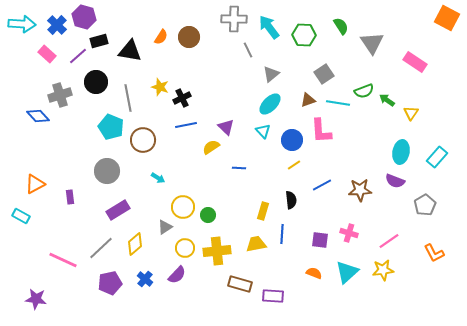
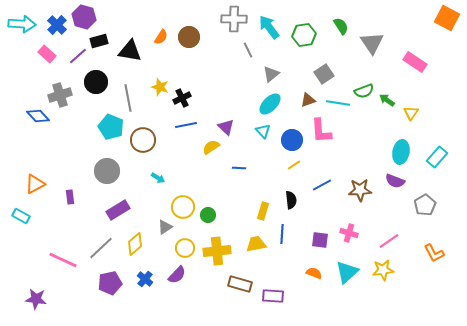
green hexagon at (304, 35): rotated 10 degrees counterclockwise
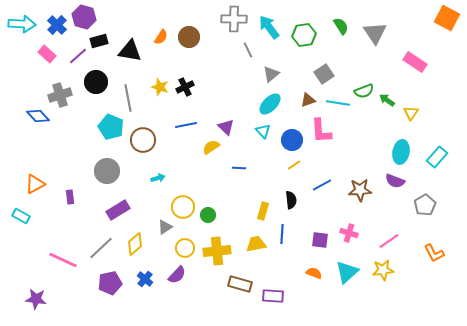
gray triangle at (372, 43): moved 3 px right, 10 px up
black cross at (182, 98): moved 3 px right, 11 px up
cyan arrow at (158, 178): rotated 48 degrees counterclockwise
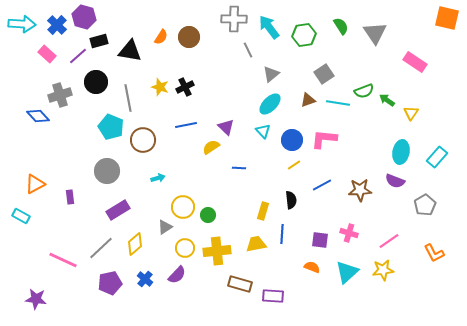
orange square at (447, 18): rotated 15 degrees counterclockwise
pink L-shape at (321, 131): moved 3 px right, 8 px down; rotated 100 degrees clockwise
orange semicircle at (314, 273): moved 2 px left, 6 px up
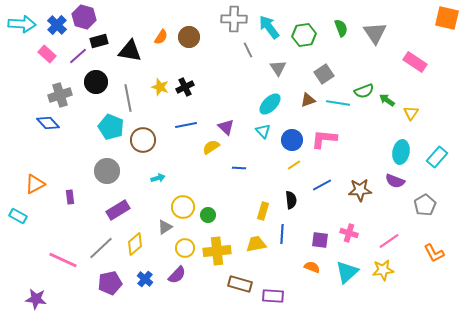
green semicircle at (341, 26): moved 2 px down; rotated 12 degrees clockwise
gray triangle at (271, 74): moved 7 px right, 6 px up; rotated 24 degrees counterclockwise
blue diamond at (38, 116): moved 10 px right, 7 px down
cyan rectangle at (21, 216): moved 3 px left
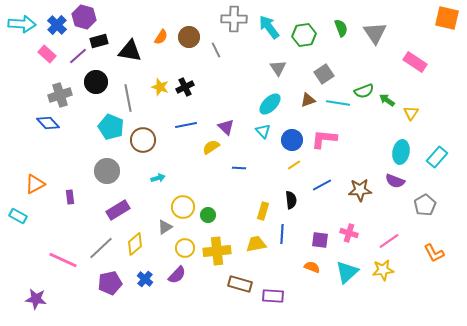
gray line at (248, 50): moved 32 px left
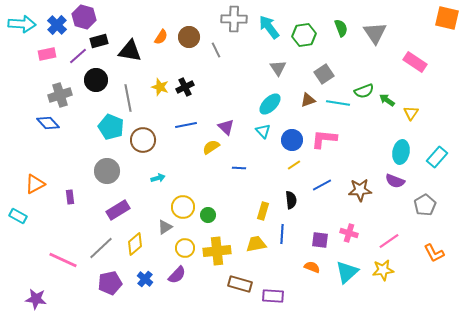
pink rectangle at (47, 54): rotated 54 degrees counterclockwise
black circle at (96, 82): moved 2 px up
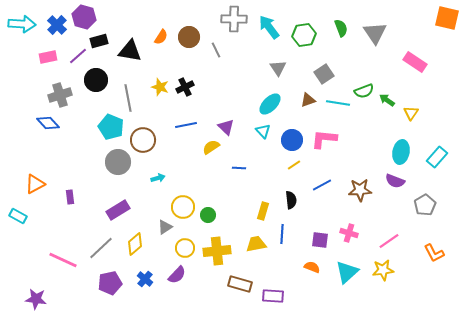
pink rectangle at (47, 54): moved 1 px right, 3 px down
gray circle at (107, 171): moved 11 px right, 9 px up
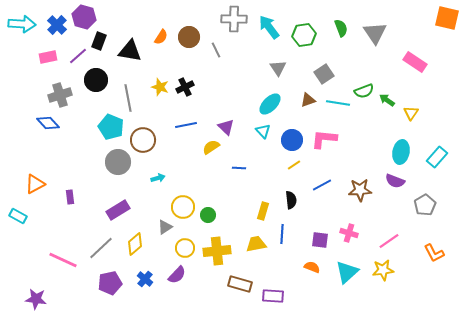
black rectangle at (99, 41): rotated 54 degrees counterclockwise
